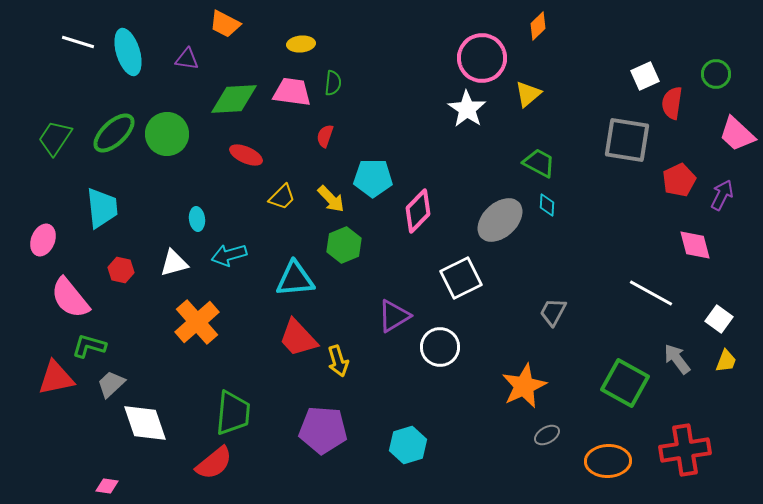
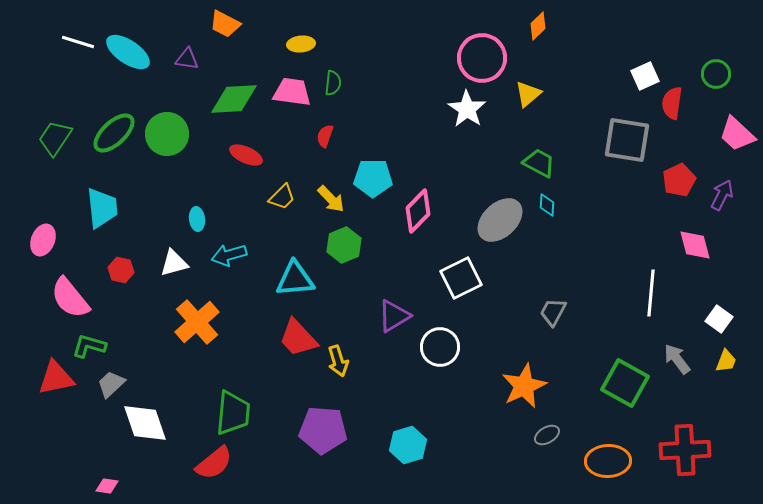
cyan ellipse at (128, 52): rotated 39 degrees counterclockwise
white line at (651, 293): rotated 66 degrees clockwise
red cross at (685, 450): rotated 6 degrees clockwise
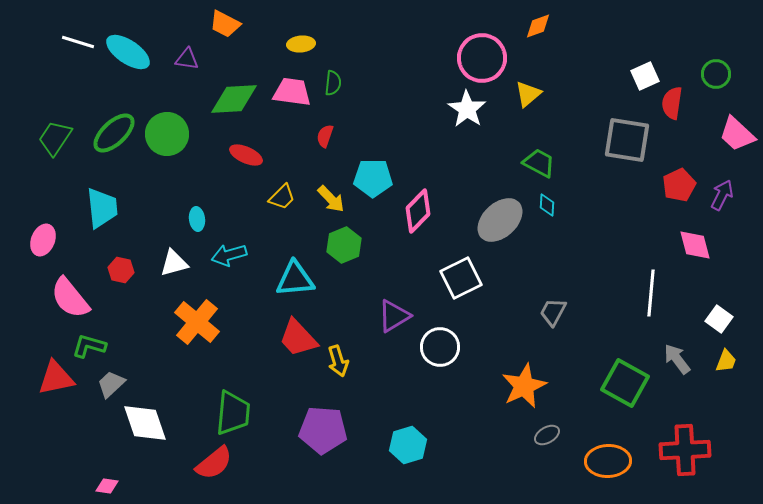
orange diamond at (538, 26): rotated 24 degrees clockwise
red pentagon at (679, 180): moved 5 px down
orange cross at (197, 322): rotated 9 degrees counterclockwise
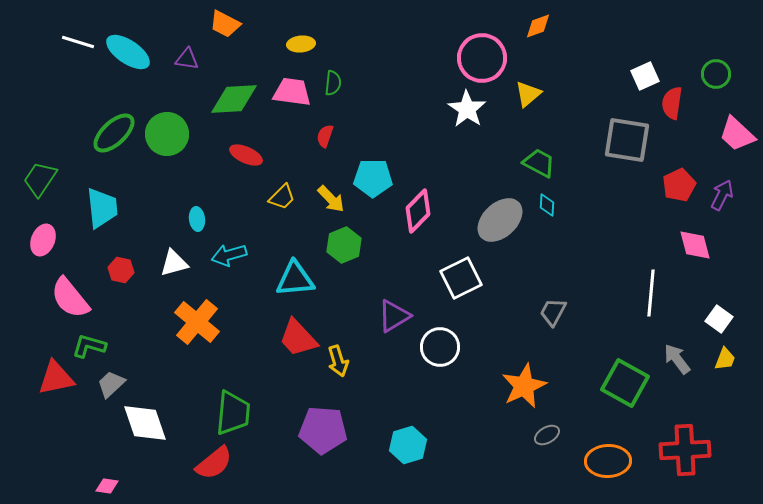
green trapezoid at (55, 138): moved 15 px left, 41 px down
yellow trapezoid at (726, 361): moved 1 px left, 2 px up
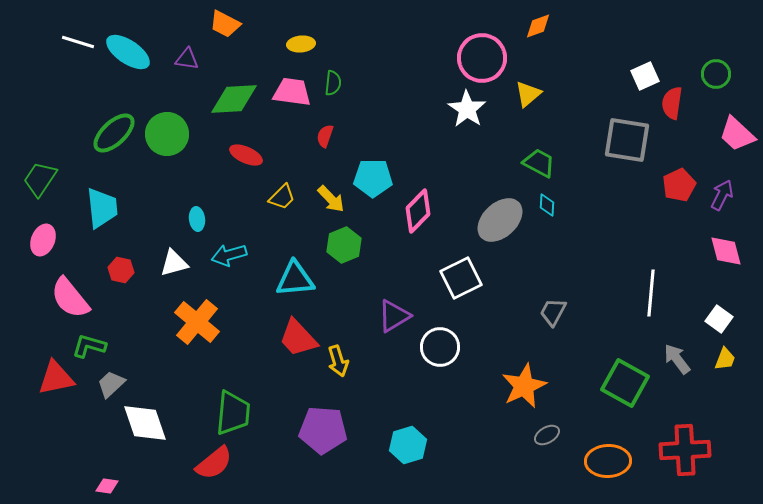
pink diamond at (695, 245): moved 31 px right, 6 px down
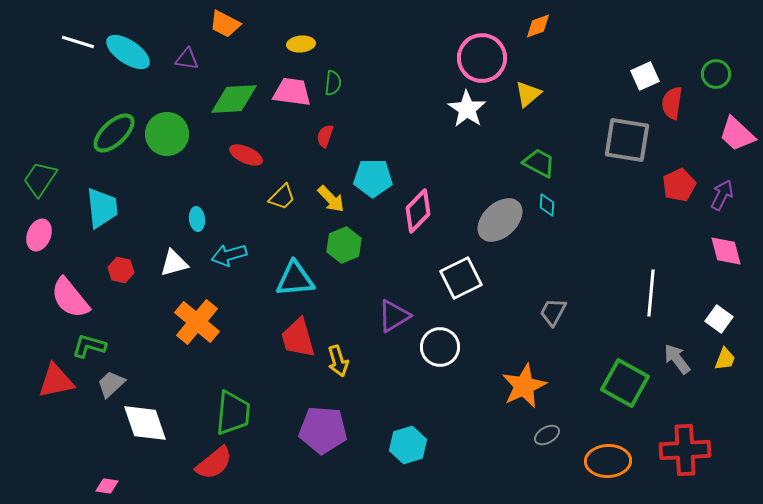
pink ellipse at (43, 240): moved 4 px left, 5 px up
red trapezoid at (298, 338): rotated 27 degrees clockwise
red triangle at (56, 378): moved 3 px down
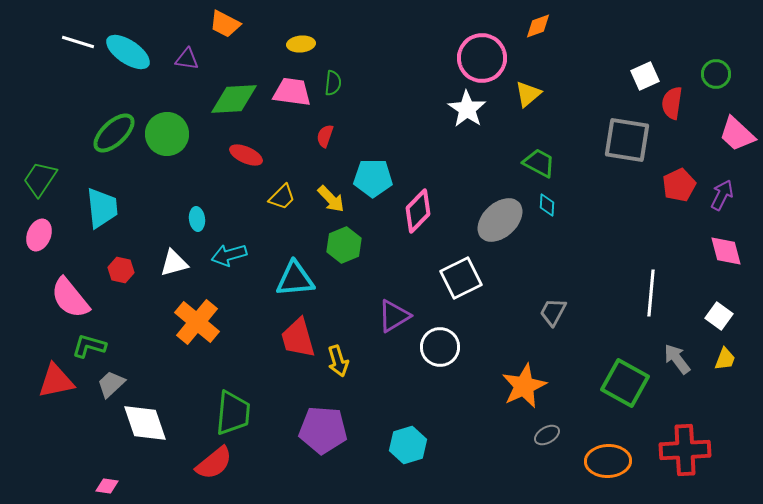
white square at (719, 319): moved 3 px up
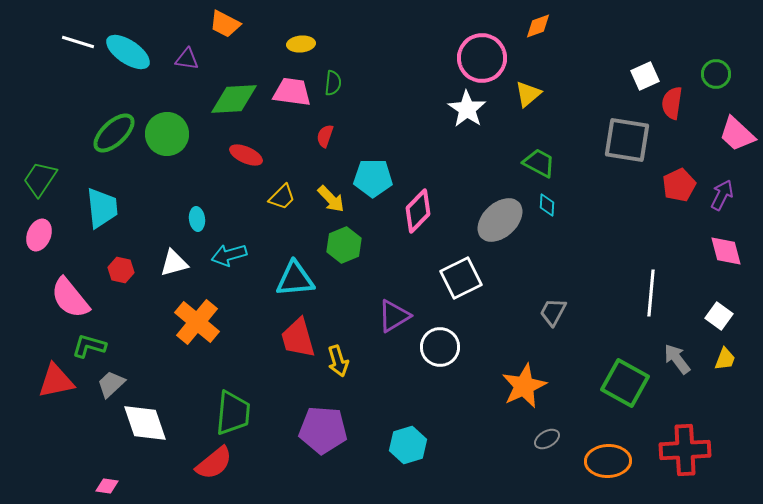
gray ellipse at (547, 435): moved 4 px down
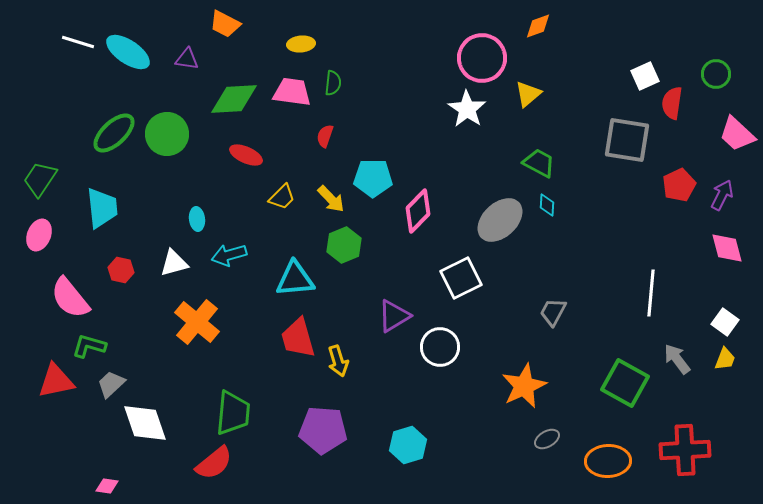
pink diamond at (726, 251): moved 1 px right, 3 px up
white square at (719, 316): moved 6 px right, 6 px down
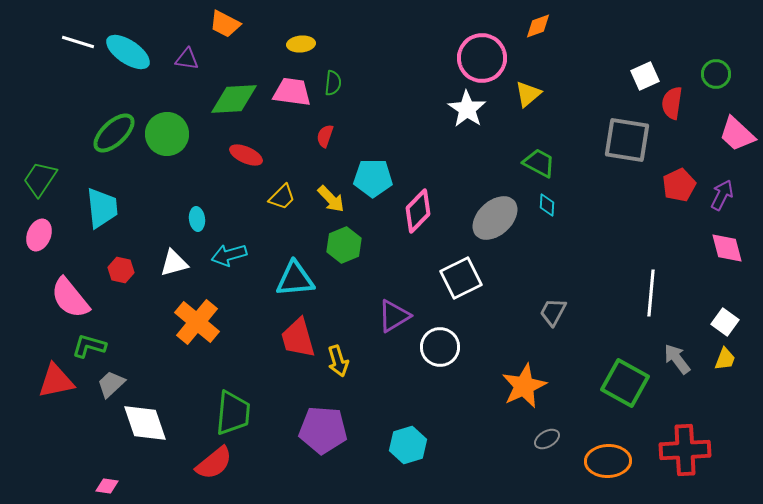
gray ellipse at (500, 220): moved 5 px left, 2 px up
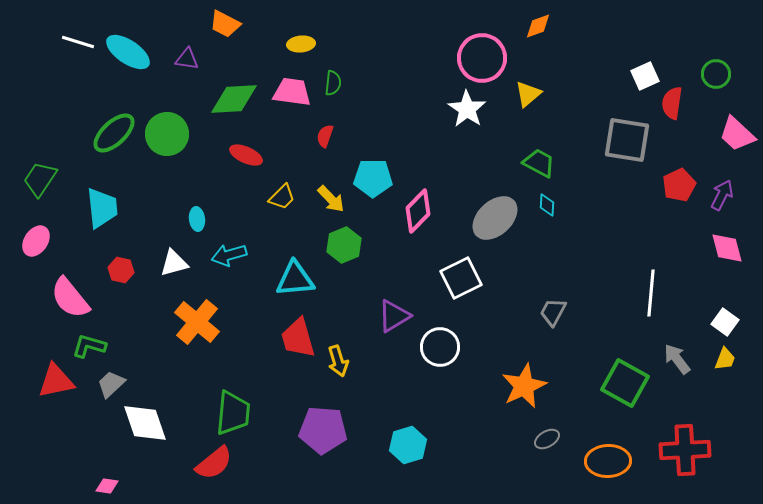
pink ellipse at (39, 235): moved 3 px left, 6 px down; rotated 12 degrees clockwise
